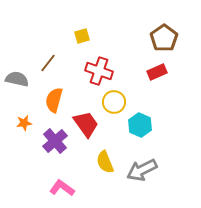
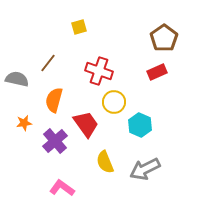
yellow square: moved 3 px left, 9 px up
gray arrow: moved 3 px right, 1 px up
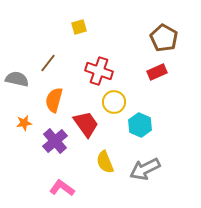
brown pentagon: rotated 8 degrees counterclockwise
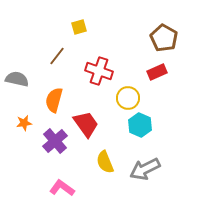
brown line: moved 9 px right, 7 px up
yellow circle: moved 14 px right, 4 px up
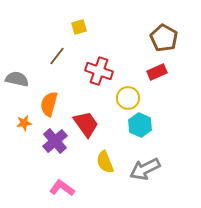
orange semicircle: moved 5 px left, 4 px down
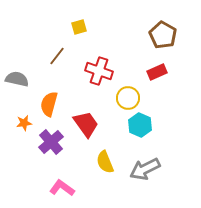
brown pentagon: moved 1 px left, 3 px up
purple cross: moved 4 px left, 1 px down
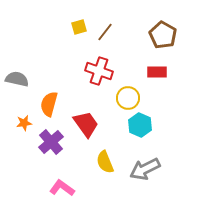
brown line: moved 48 px right, 24 px up
red rectangle: rotated 24 degrees clockwise
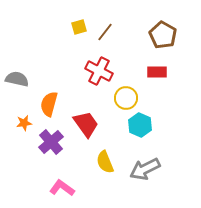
red cross: rotated 8 degrees clockwise
yellow circle: moved 2 px left
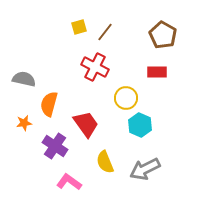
red cross: moved 4 px left, 4 px up
gray semicircle: moved 7 px right
purple cross: moved 4 px right, 4 px down; rotated 15 degrees counterclockwise
pink L-shape: moved 7 px right, 6 px up
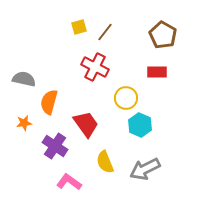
orange semicircle: moved 2 px up
